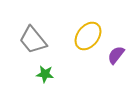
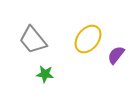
yellow ellipse: moved 3 px down
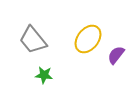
green star: moved 1 px left, 1 px down
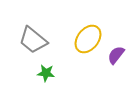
gray trapezoid: rotated 12 degrees counterclockwise
green star: moved 2 px right, 2 px up
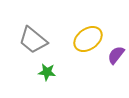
yellow ellipse: rotated 16 degrees clockwise
green star: moved 1 px right, 1 px up
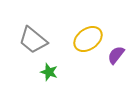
green star: moved 2 px right; rotated 12 degrees clockwise
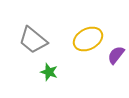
yellow ellipse: rotated 8 degrees clockwise
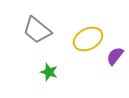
gray trapezoid: moved 4 px right, 10 px up
purple semicircle: moved 1 px left, 1 px down
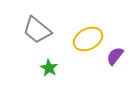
green star: moved 4 px up; rotated 12 degrees clockwise
